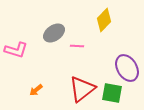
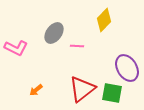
gray ellipse: rotated 20 degrees counterclockwise
pink L-shape: moved 2 px up; rotated 10 degrees clockwise
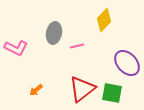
gray ellipse: rotated 25 degrees counterclockwise
pink line: rotated 16 degrees counterclockwise
purple ellipse: moved 5 px up; rotated 12 degrees counterclockwise
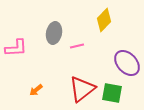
pink L-shape: rotated 30 degrees counterclockwise
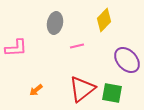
gray ellipse: moved 1 px right, 10 px up
purple ellipse: moved 3 px up
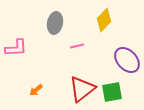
green square: moved 1 px up; rotated 20 degrees counterclockwise
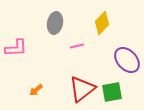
yellow diamond: moved 2 px left, 3 px down
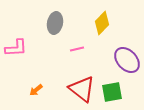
pink line: moved 3 px down
red triangle: rotated 44 degrees counterclockwise
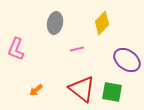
pink L-shape: moved 1 px down; rotated 115 degrees clockwise
purple ellipse: rotated 12 degrees counterclockwise
green square: rotated 20 degrees clockwise
